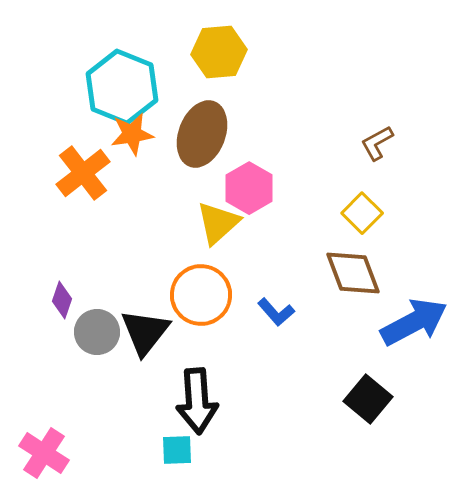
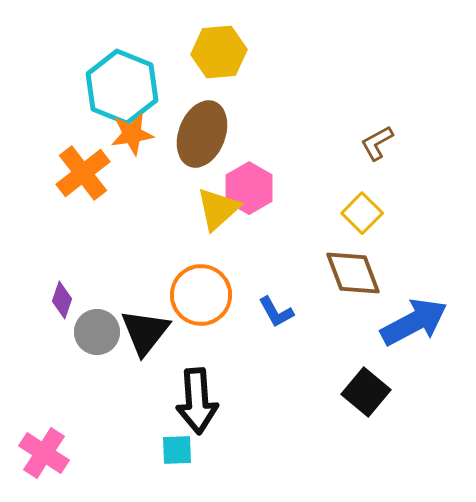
yellow triangle: moved 14 px up
blue L-shape: rotated 12 degrees clockwise
black square: moved 2 px left, 7 px up
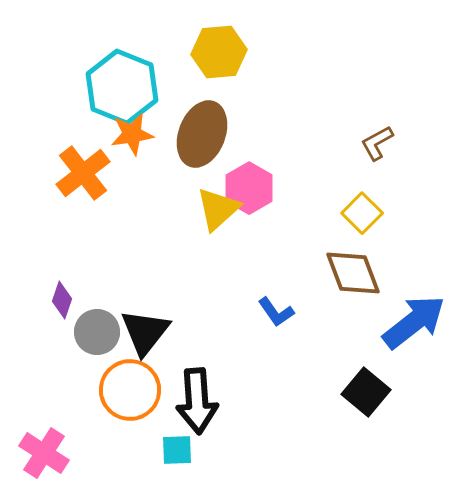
orange circle: moved 71 px left, 95 px down
blue L-shape: rotated 6 degrees counterclockwise
blue arrow: rotated 10 degrees counterclockwise
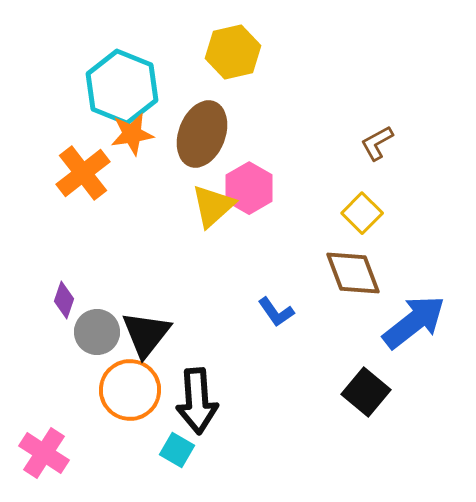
yellow hexagon: moved 14 px right; rotated 8 degrees counterclockwise
yellow triangle: moved 5 px left, 3 px up
purple diamond: moved 2 px right
black triangle: moved 1 px right, 2 px down
cyan square: rotated 32 degrees clockwise
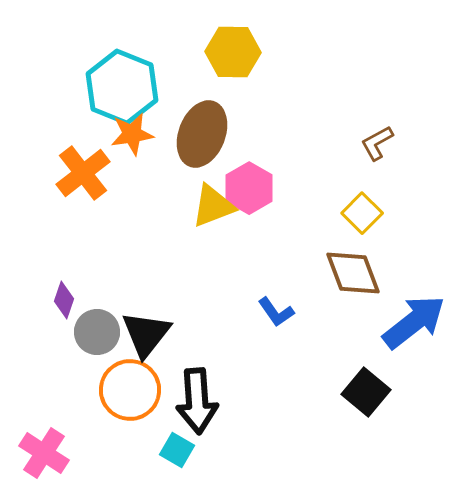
yellow hexagon: rotated 14 degrees clockwise
yellow triangle: rotated 21 degrees clockwise
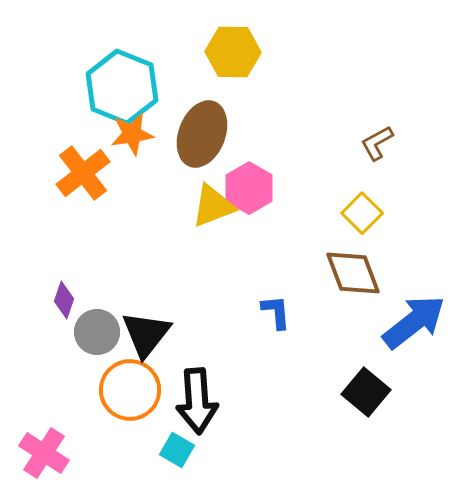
blue L-shape: rotated 150 degrees counterclockwise
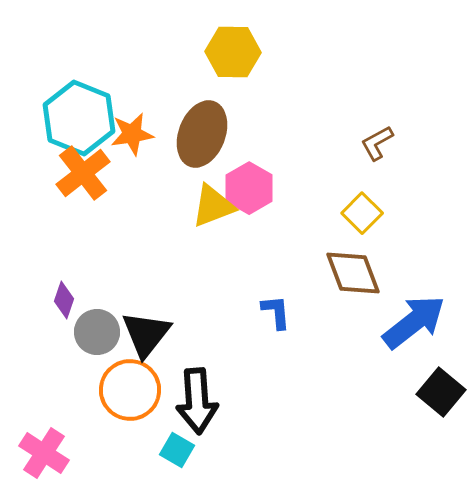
cyan hexagon: moved 43 px left, 31 px down
black square: moved 75 px right
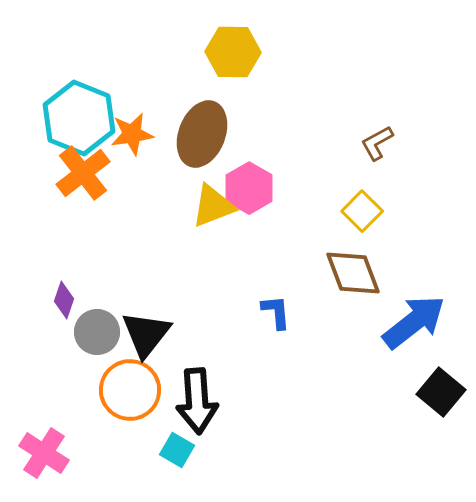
yellow square: moved 2 px up
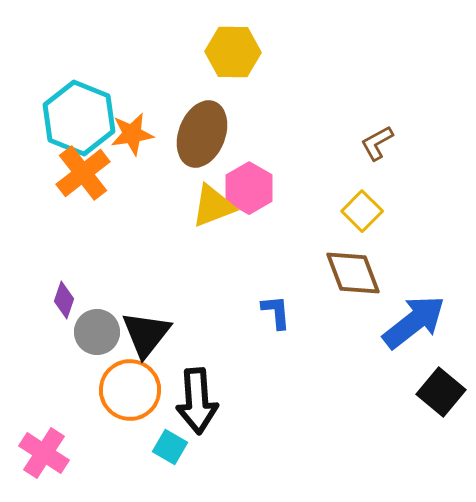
cyan square: moved 7 px left, 3 px up
